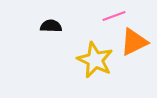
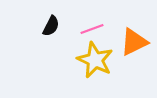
pink line: moved 22 px left, 13 px down
black semicircle: rotated 115 degrees clockwise
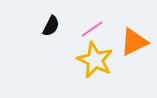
pink line: rotated 15 degrees counterclockwise
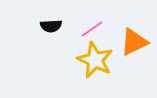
black semicircle: rotated 60 degrees clockwise
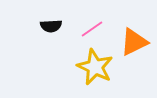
yellow star: moved 7 px down
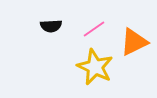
pink line: moved 2 px right
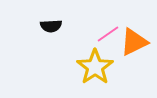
pink line: moved 14 px right, 5 px down
yellow star: rotated 12 degrees clockwise
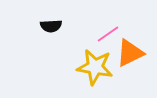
orange triangle: moved 4 px left, 11 px down
yellow star: rotated 27 degrees counterclockwise
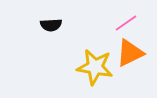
black semicircle: moved 1 px up
pink line: moved 18 px right, 11 px up
